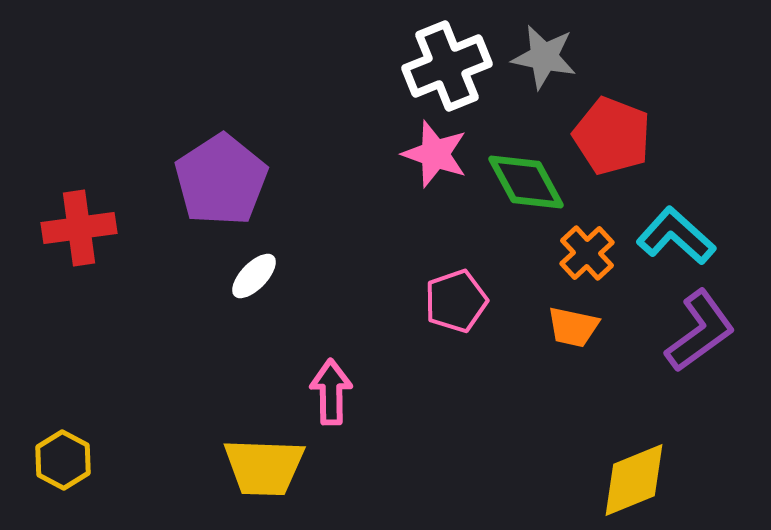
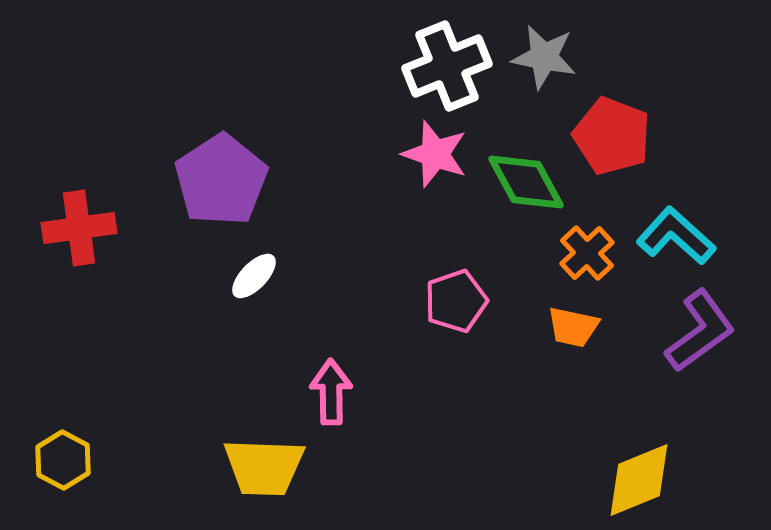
yellow diamond: moved 5 px right
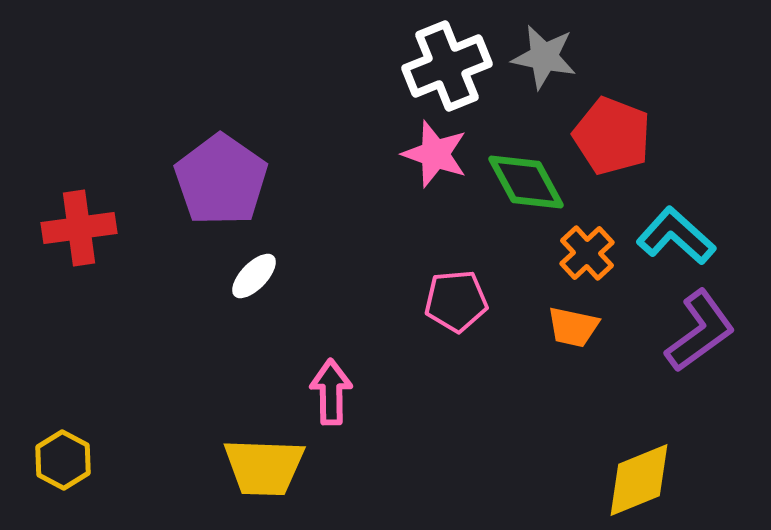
purple pentagon: rotated 4 degrees counterclockwise
pink pentagon: rotated 14 degrees clockwise
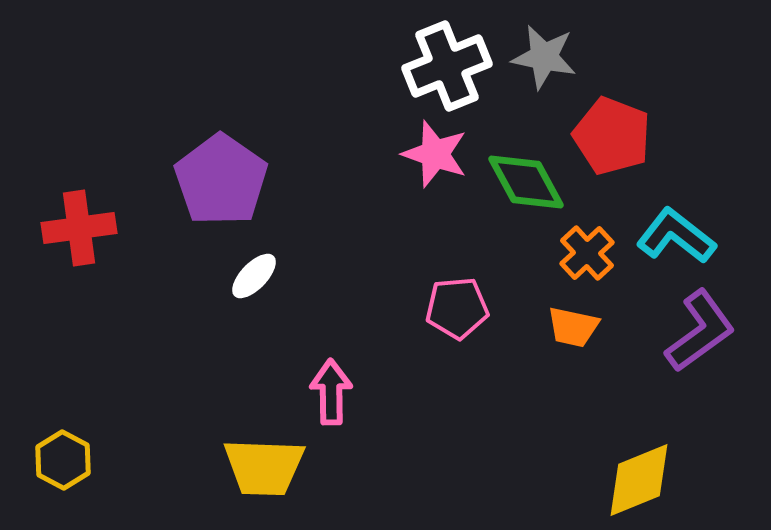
cyan L-shape: rotated 4 degrees counterclockwise
pink pentagon: moved 1 px right, 7 px down
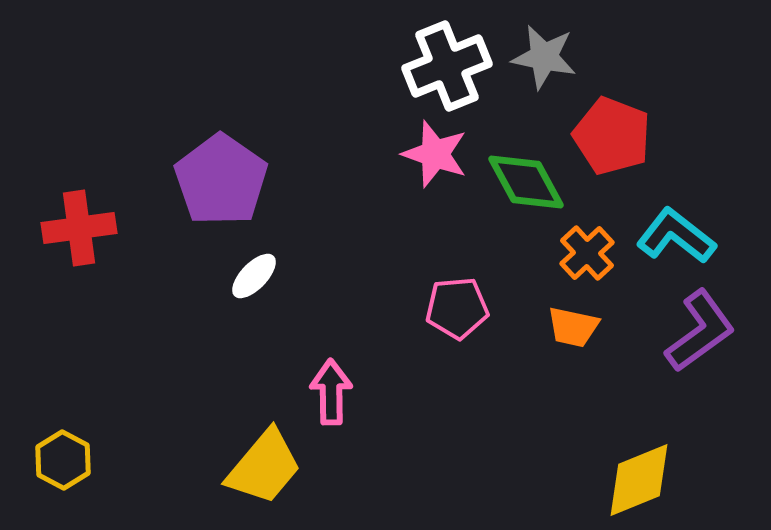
yellow trapezoid: rotated 52 degrees counterclockwise
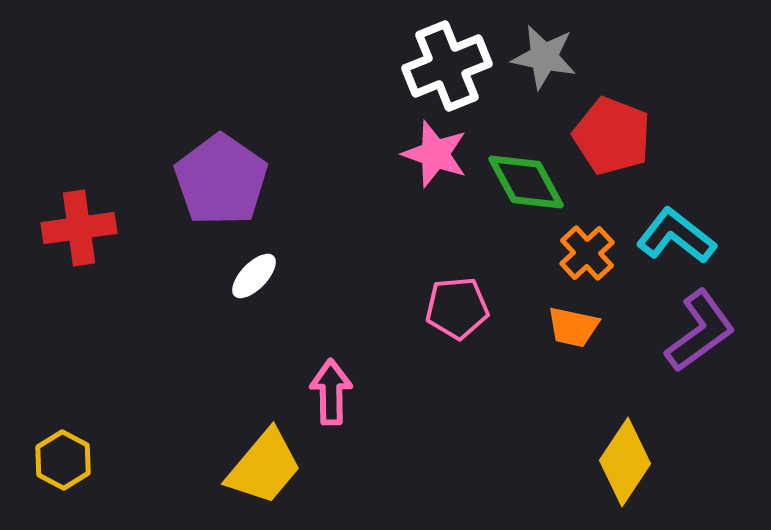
yellow diamond: moved 14 px left, 18 px up; rotated 34 degrees counterclockwise
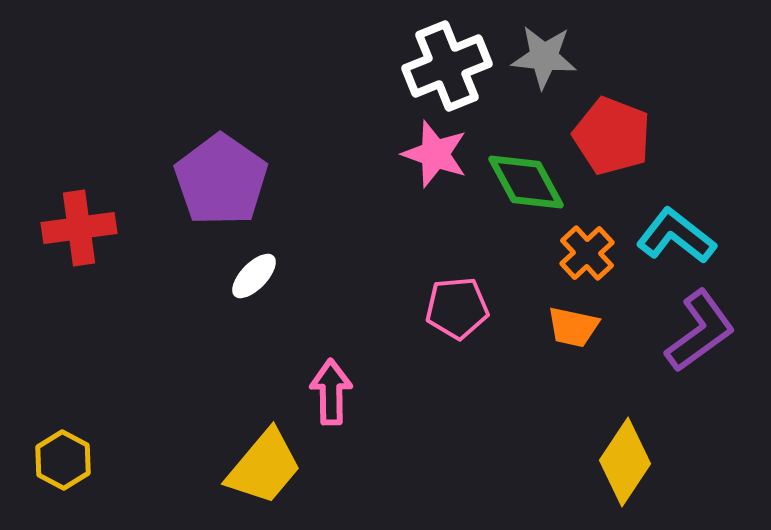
gray star: rotated 6 degrees counterclockwise
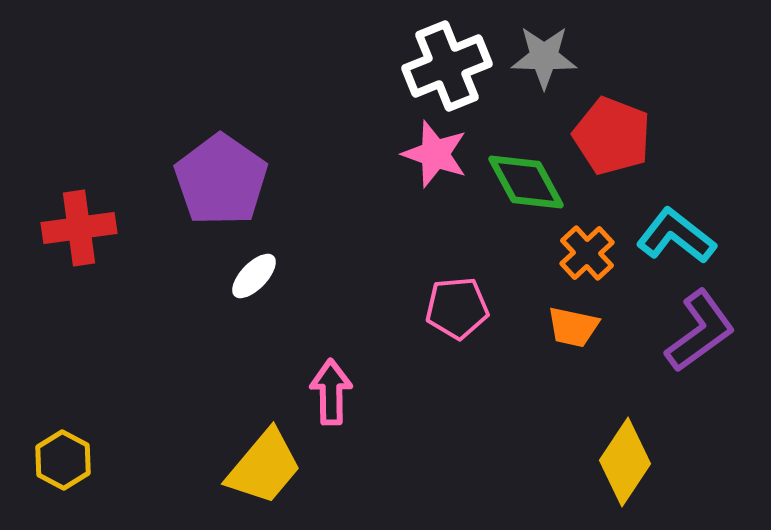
gray star: rotated 4 degrees counterclockwise
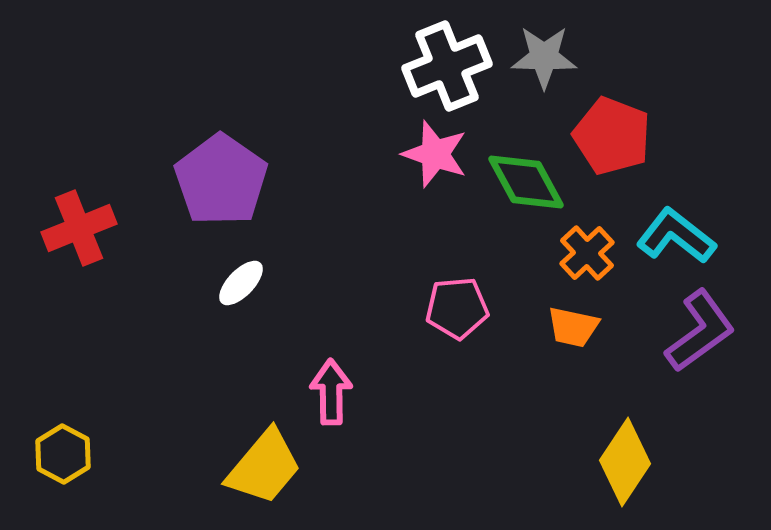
red cross: rotated 14 degrees counterclockwise
white ellipse: moved 13 px left, 7 px down
yellow hexagon: moved 6 px up
